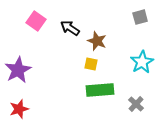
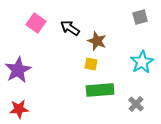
pink square: moved 2 px down
red star: rotated 12 degrees clockwise
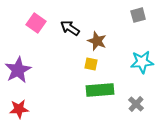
gray square: moved 2 px left, 2 px up
cyan star: rotated 25 degrees clockwise
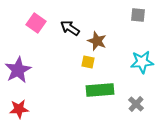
gray square: rotated 21 degrees clockwise
yellow square: moved 3 px left, 2 px up
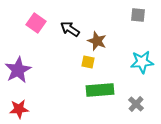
black arrow: moved 1 px down
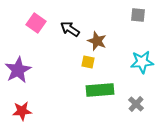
red star: moved 3 px right, 2 px down
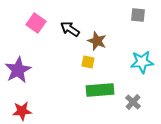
gray cross: moved 3 px left, 2 px up
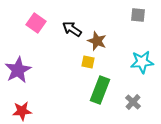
black arrow: moved 2 px right
green rectangle: rotated 64 degrees counterclockwise
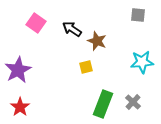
yellow square: moved 2 px left, 5 px down; rotated 24 degrees counterclockwise
green rectangle: moved 3 px right, 14 px down
red star: moved 2 px left, 4 px up; rotated 30 degrees counterclockwise
